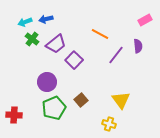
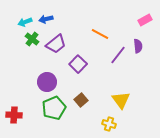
purple line: moved 2 px right
purple square: moved 4 px right, 4 px down
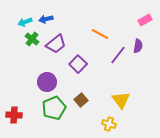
purple semicircle: rotated 16 degrees clockwise
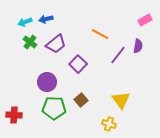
green cross: moved 2 px left, 3 px down
green pentagon: rotated 25 degrees clockwise
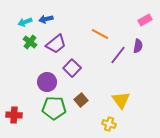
purple square: moved 6 px left, 4 px down
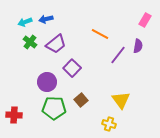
pink rectangle: rotated 32 degrees counterclockwise
